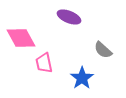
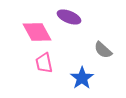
pink diamond: moved 16 px right, 6 px up
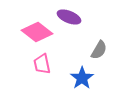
pink diamond: rotated 24 degrees counterclockwise
gray semicircle: moved 4 px left; rotated 102 degrees counterclockwise
pink trapezoid: moved 2 px left, 1 px down
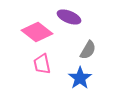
gray semicircle: moved 11 px left
blue star: moved 2 px left
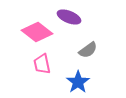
gray semicircle: rotated 24 degrees clockwise
blue star: moved 2 px left, 4 px down
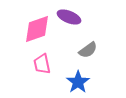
pink diamond: moved 3 px up; rotated 56 degrees counterclockwise
